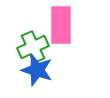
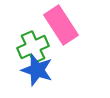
pink rectangle: rotated 33 degrees counterclockwise
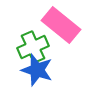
pink rectangle: rotated 18 degrees counterclockwise
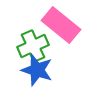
green cross: moved 1 px up
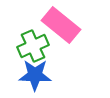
blue star: moved 2 px left, 5 px down; rotated 16 degrees counterclockwise
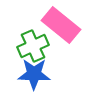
blue star: moved 1 px left, 1 px up
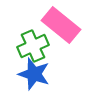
blue star: rotated 16 degrees clockwise
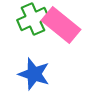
green cross: moved 27 px up
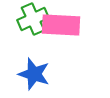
pink rectangle: rotated 36 degrees counterclockwise
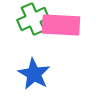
blue star: rotated 12 degrees clockwise
